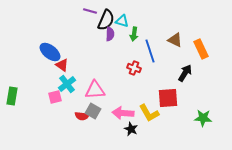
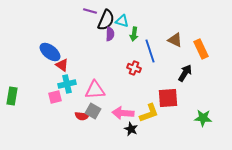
cyan cross: rotated 24 degrees clockwise
yellow L-shape: rotated 80 degrees counterclockwise
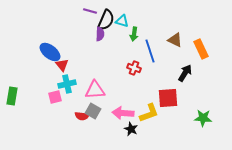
purple semicircle: moved 10 px left
red triangle: rotated 16 degrees clockwise
